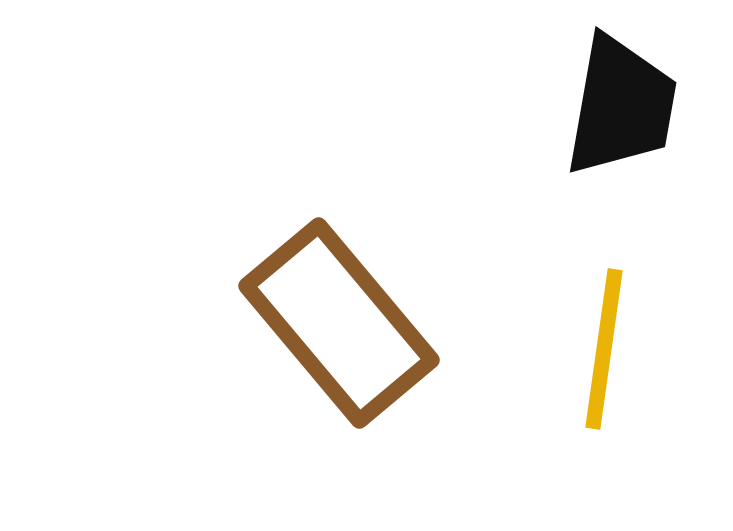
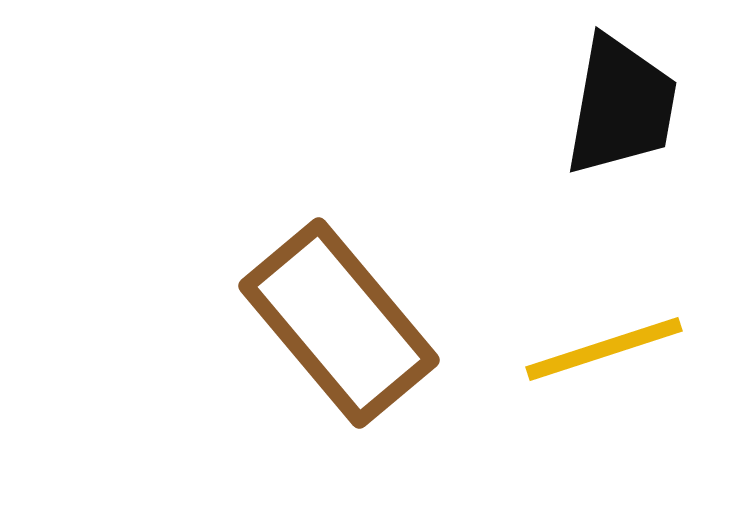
yellow line: rotated 64 degrees clockwise
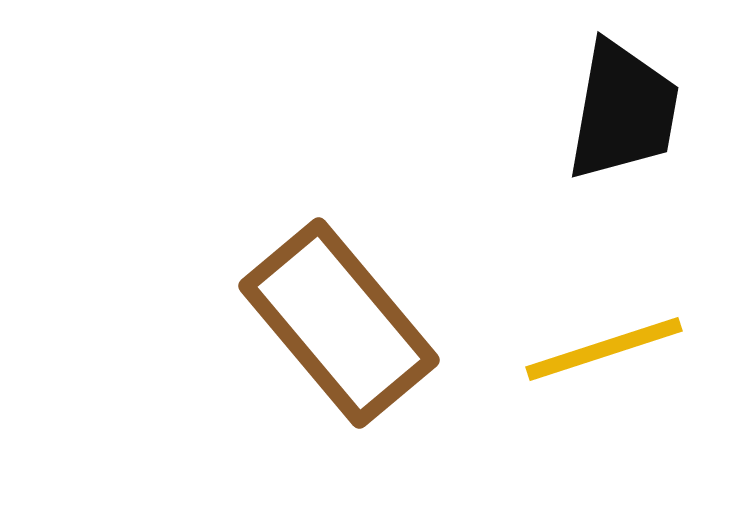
black trapezoid: moved 2 px right, 5 px down
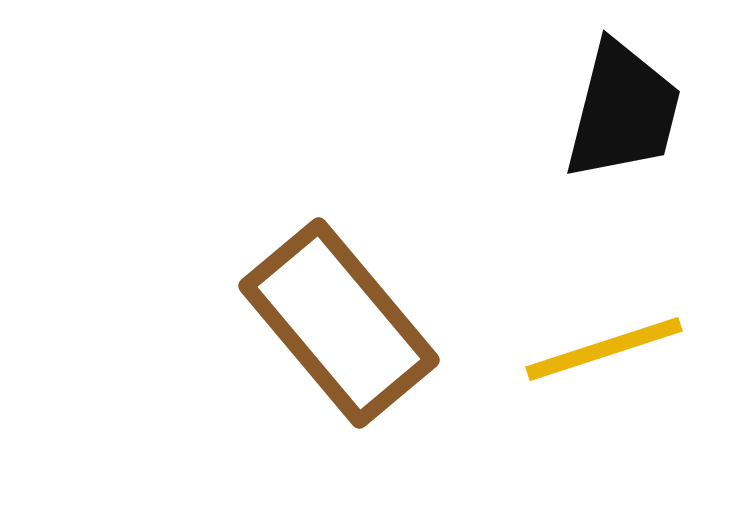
black trapezoid: rotated 4 degrees clockwise
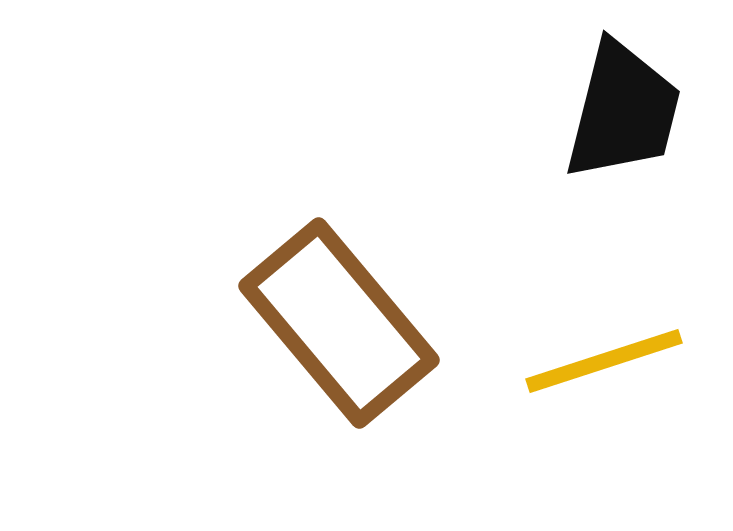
yellow line: moved 12 px down
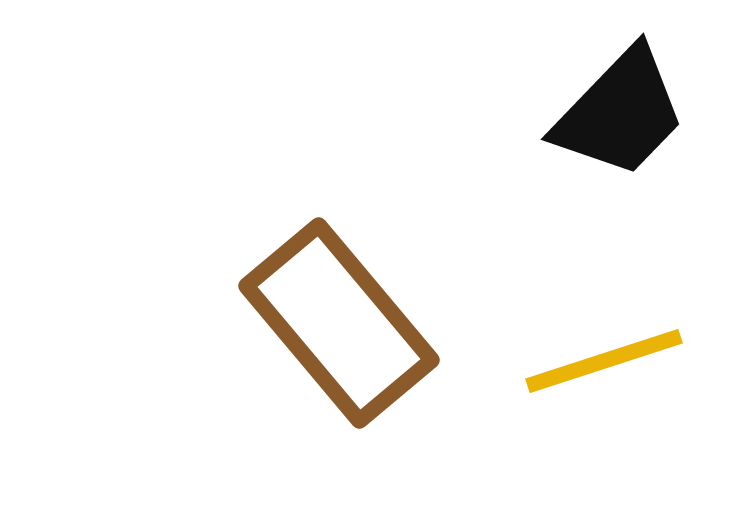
black trapezoid: moved 3 px left, 2 px down; rotated 30 degrees clockwise
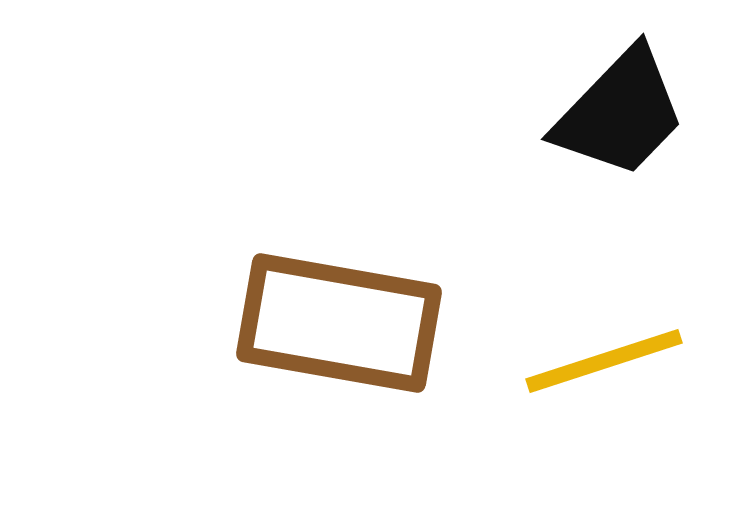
brown rectangle: rotated 40 degrees counterclockwise
